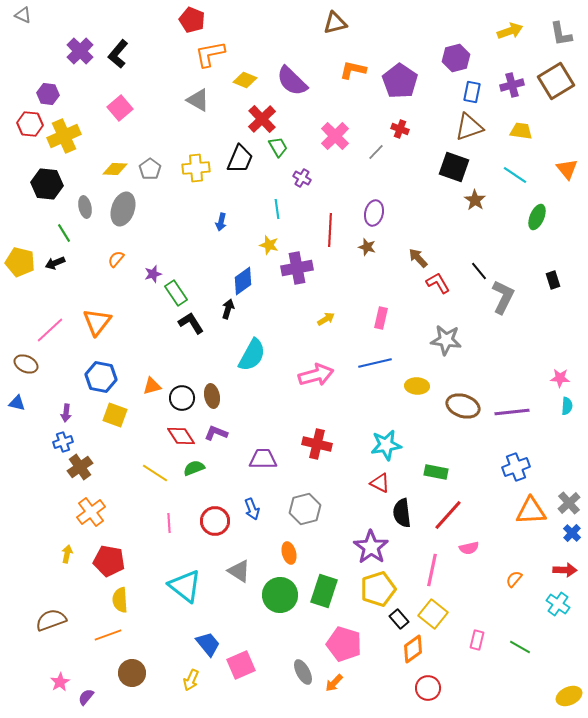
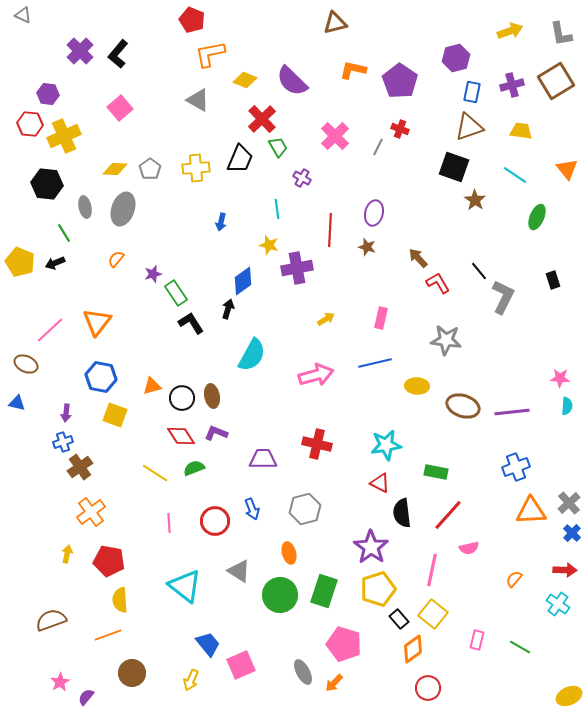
gray line at (376, 152): moved 2 px right, 5 px up; rotated 18 degrees counterclockwise
yellow pentagon at (20, 262): rotated 8 degrees clockwise
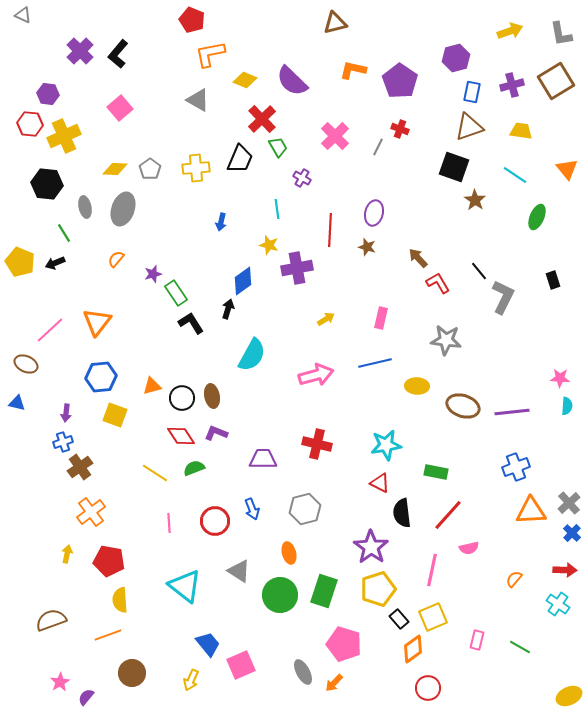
blue hexagon at (101, 377): rotated 16 degrees counterclockwise
yellow square at (433, 614): moved 3 px down; rotated 28 degrees clockwise
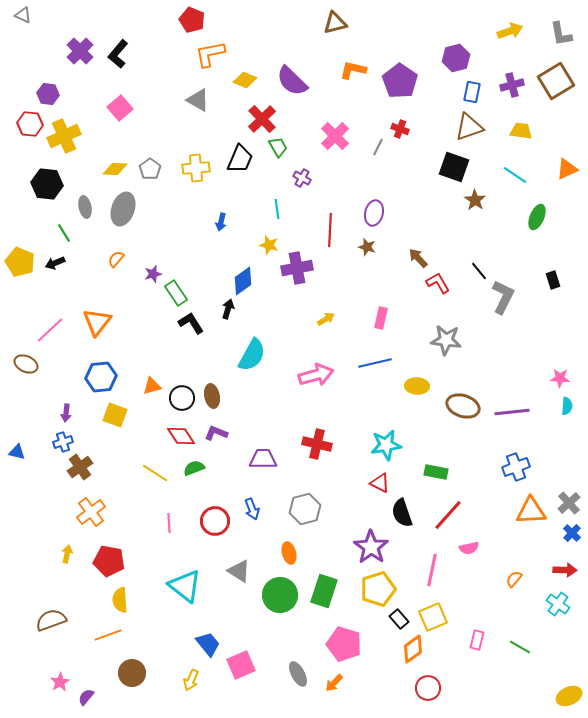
orange triangle at (567, 169): rotated 45 degrees clockwise
blue triangle at (17, 403): moved 49 px down
black semicircle at (402, 513): rotated 12 degrees counterclockwise
gray ellipse at (303, 672): moved 5 px left, 2 px down
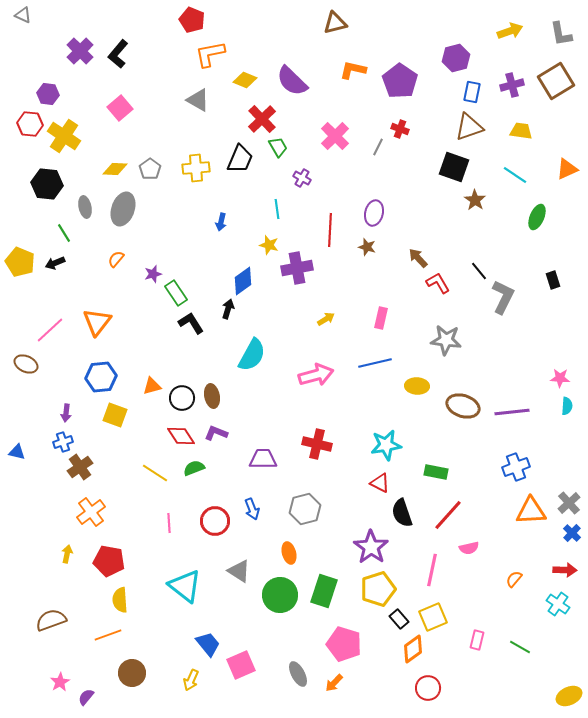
yellow cross at (64, 136): rotated 32 degrees counterclockwise
